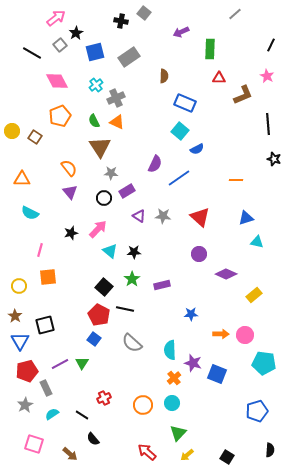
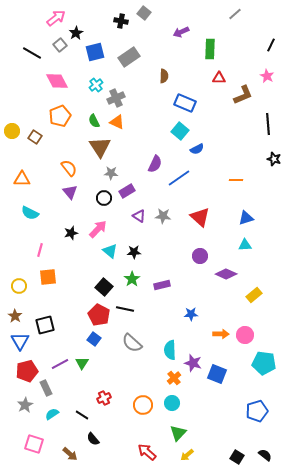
cyan triangle at (257, 242): moved 12 px left, 3 px down; rotated 16 degrees counterclockwise
purple circle at (199, 254): moved 1 px right, 2 px down
black semicircle at (270, 450): moved 5 px left, 5 px down; rotated 56 degrees counterclockwise
black square at (227, 457): moved 10 px right
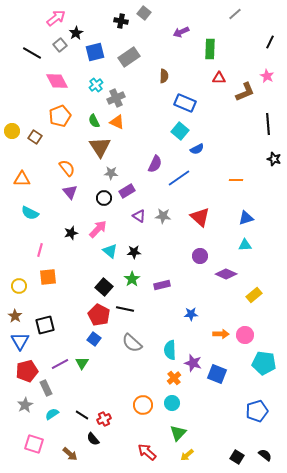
black line at (271, 45): moved 1 px left, 3 px up
brown L-shape at (243, 95): moved 2 px right, 3 px up
orange semicircle at (69, 168): moved 2 px left
red cross at (104, 398): moved 21 px down
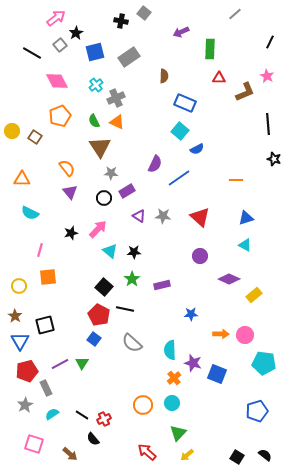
cyan triangle at (245, 245): rotated 32 degrees clockwise
purple diamond at (226, 274): moved 3 px right, 5 px down
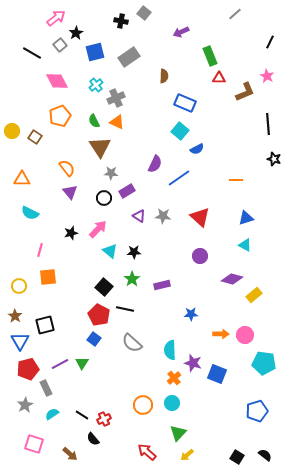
green rectangle at (210, 49): moved 7 px down; rotated 24 degrees counterclockwise
purple diamond at (229, 279): moved 3 px right; rotated 10 degrees counterclockwise
red pentagon at (27, 371): moved 1 px right, 2 px up
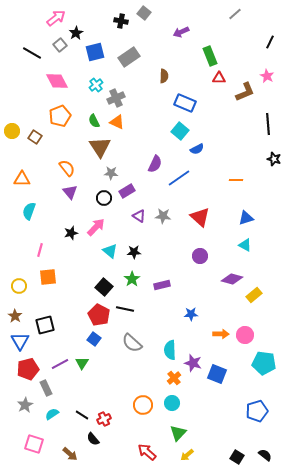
cyan semicircle at (30, 213): moved 1 px left, 2 px up; rotated 84 degrees clockwise
pink arrow at (98, 229): moved 2 px left, 2 px up
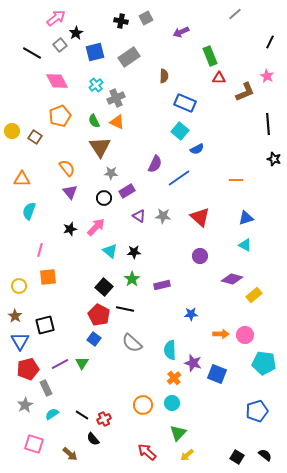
gray square at (144, 13): moved 2 px right, 5 px down; rotated 24 degrees clockwise
black star at (71, 233): moved 1 px left, 4 px up
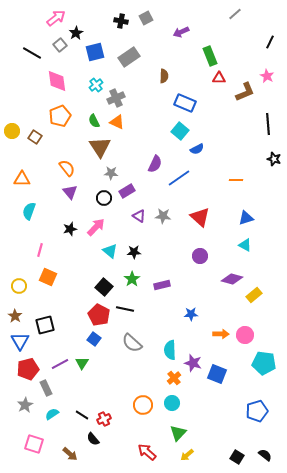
pink diamond at (57, 81): rotated 20 degrees clockwise
orange square at (48, 277): rotated 30 degrees clockwise
